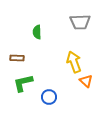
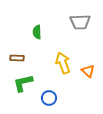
yellow arrow: moved 11 px left, 1 px down
orange triangle: moved 2 px right, 10 px up
blue circle: moved 1 px down
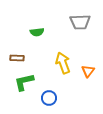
green semicircle: rotated 96 degrees counterclockwise
orange triangle: rotated 24 degrees clockwise
green L-shape: moved 1 px right, 1 px up
